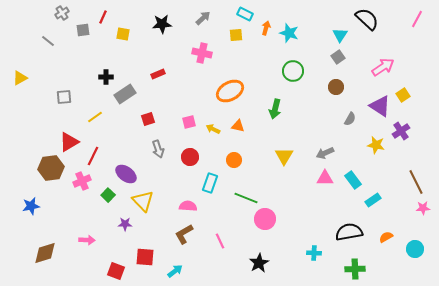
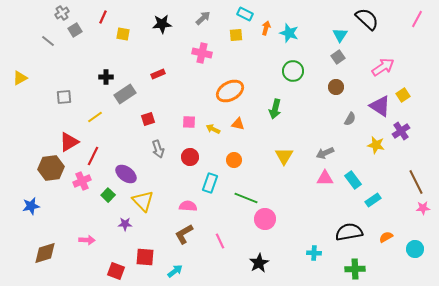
gray square at (83, 30): moved 8 px left; rotated 24 degrees counterclockwise
pink square at (189, 122): rotated 16 degrees clockwise
orange triangle at (238, 126): moved 2 px up
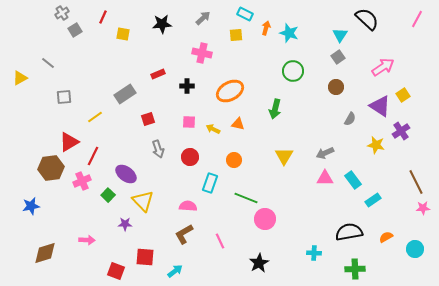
gray line at (48, 41): moved 22 px down
black cross at (106, 77): moved 81 px right, 9 px down
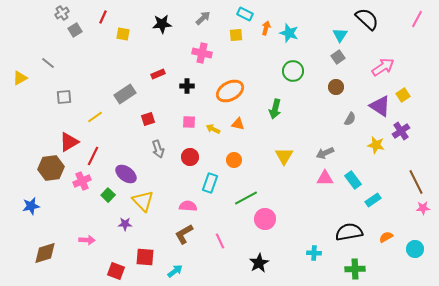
green line at (246, 198): rotated 50 degrees counterclockwise
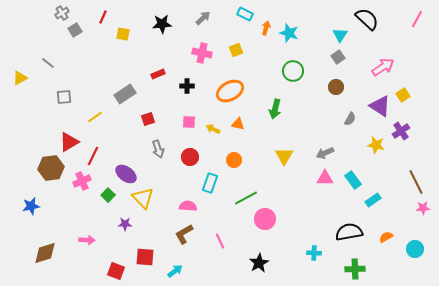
yellow square at (236, 35): moved 15 px down; rotated 16 degrees counterclockwise
yellow triangle at (143, 201): moved 3 px up
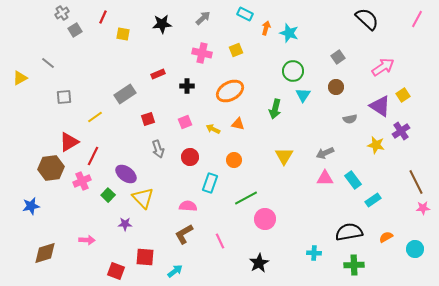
cyan triangle at (340, 35): moved 37 px left, 60 px down
gray semicircle at (350, 119): rotated 48 degrees clockwise
pink square at (189, 122): moved 4 px left; rotated 24 degrees counterclockwise
green cross at (355, 269): moved 1 px left, 4 px up
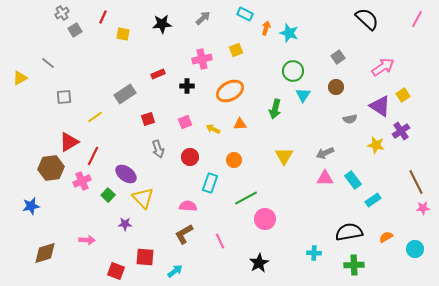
pink cross at (202, 53): moved 6 px down; rotated 24 degrees counterclockwise
orange triangle at (238, 124): moved 2 px right; rotated 16 degrees counterclockwise
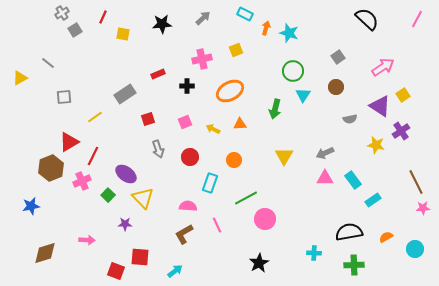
brown hexagon at (51, 168): rotated 15 degrees counterclockwise
pink line at (220, 241): moved 3 px left, 16 px up
red square at (145, 257): moved 5 px left
